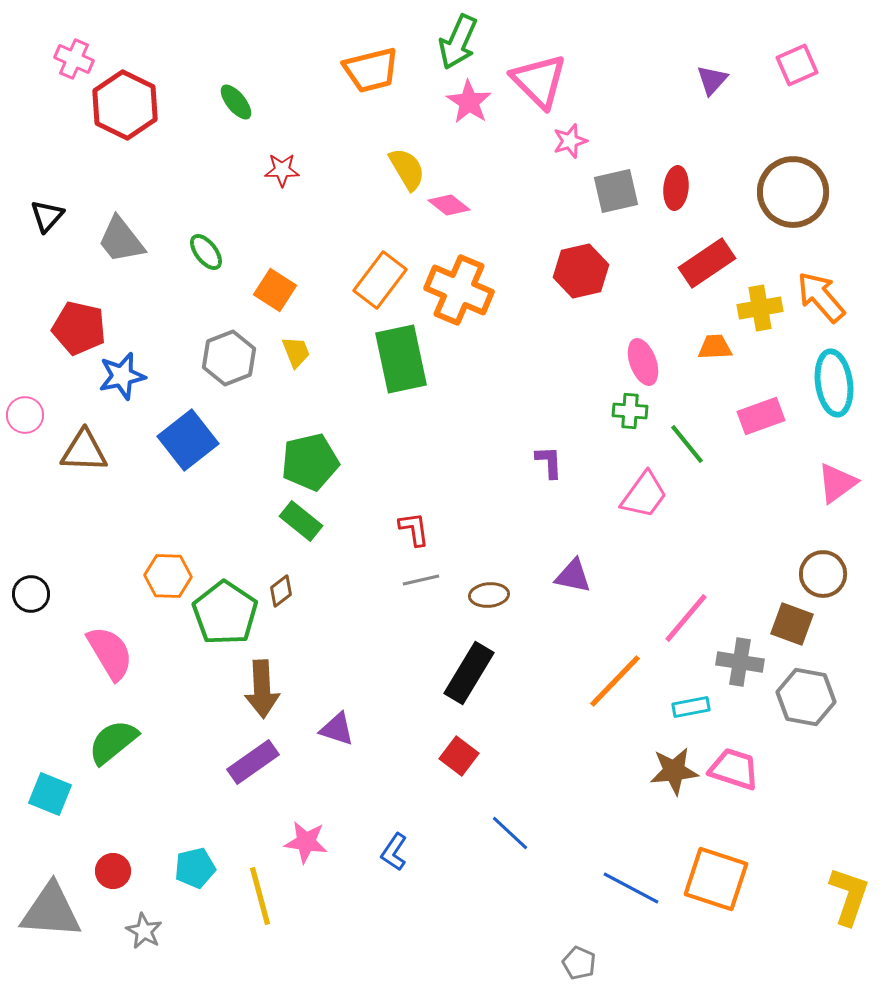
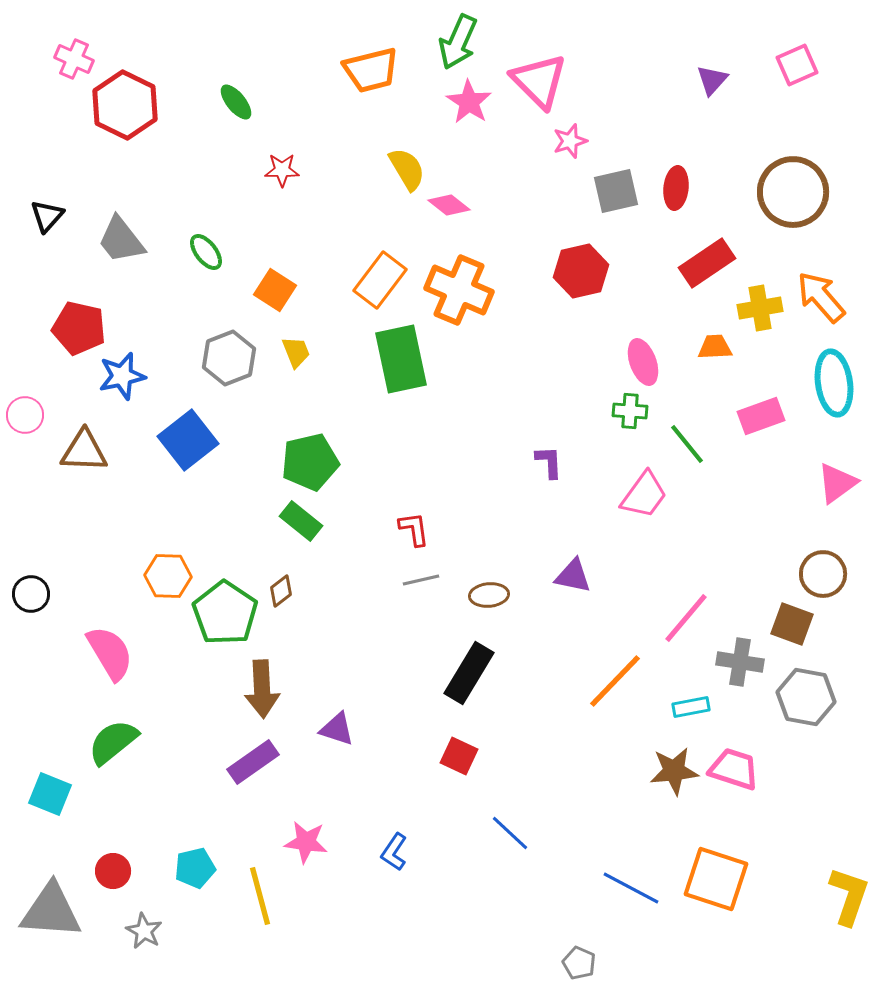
red square at (459, 756): rotated 12 degrees counterclockwise
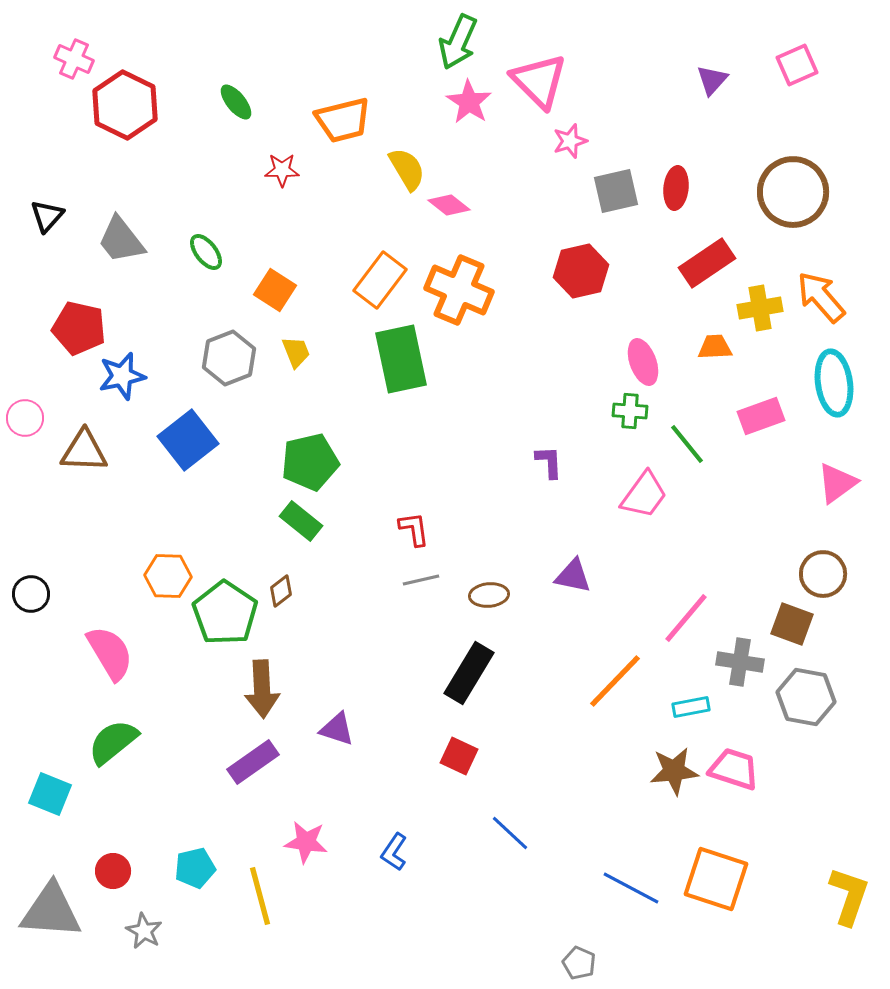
orange trapezoid at (371, 70): moved 28 px left, 50 px down
pink circle at (25, 415): moved 3 px down
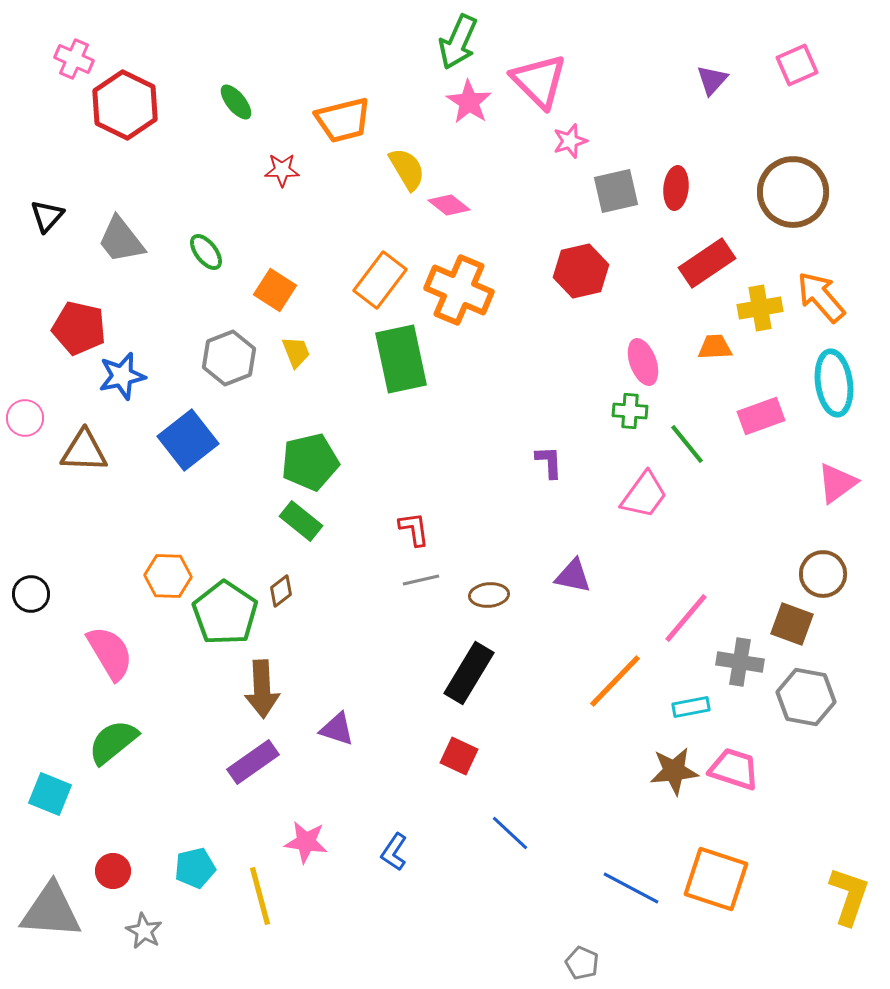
gray pentagon at (579, 963): moved 3 px right
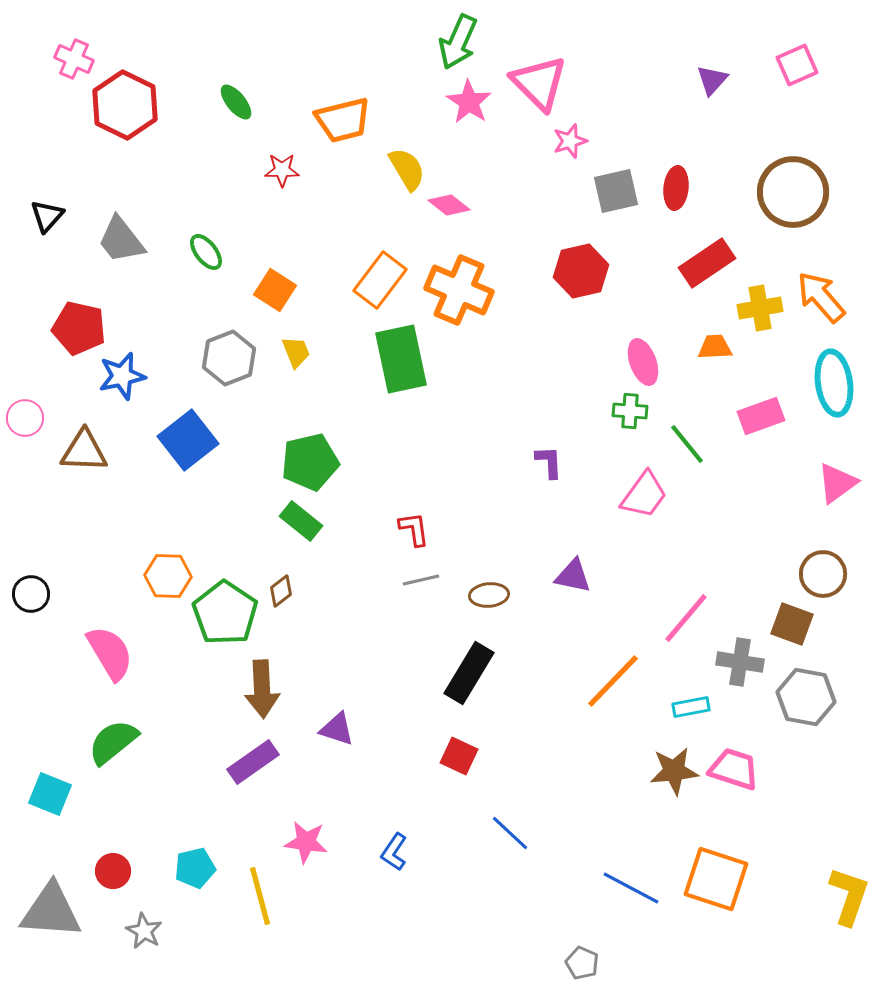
pink triangle at (539, 81): moved 2 px down
orange line at (615, 681): moved 2 px left
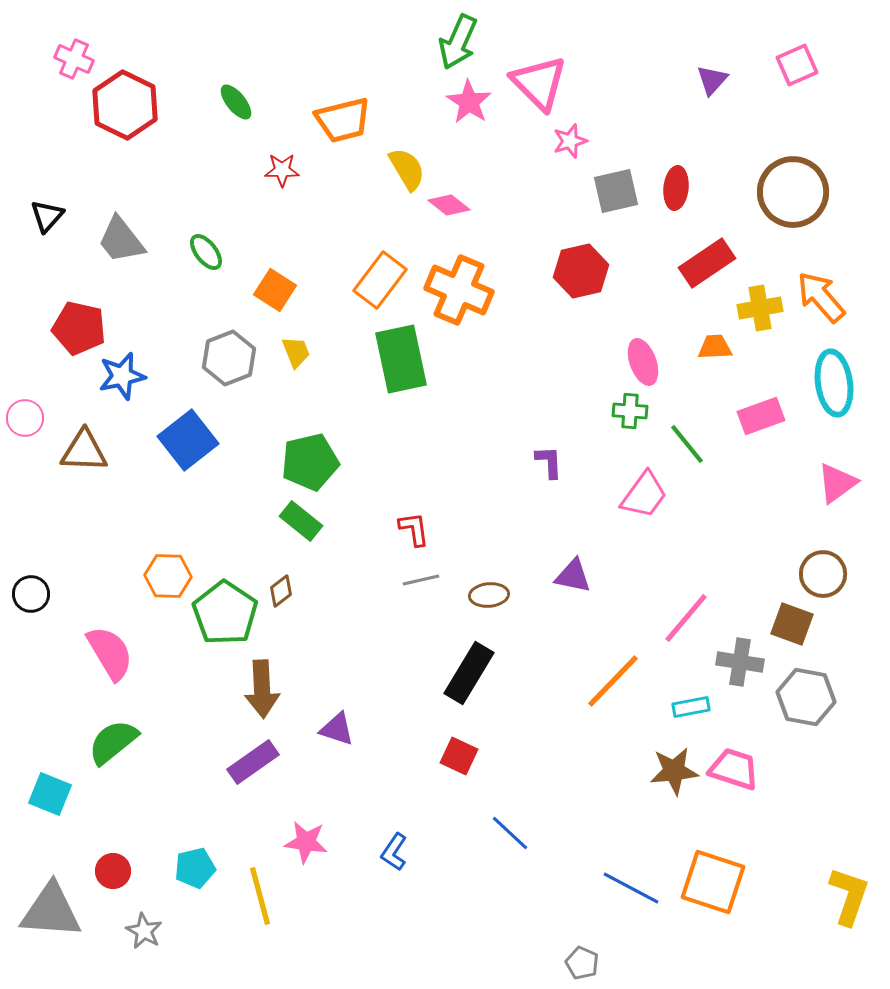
orange square at (716, 879): moved 3 px left, 3 px down
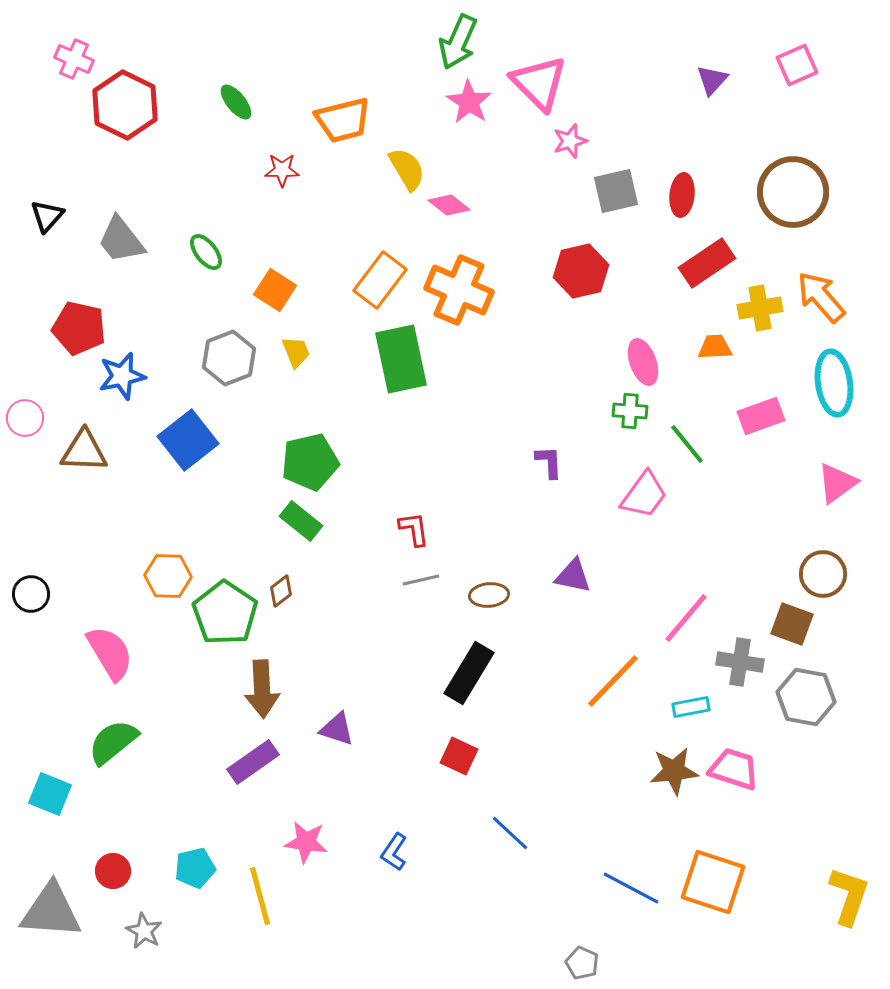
red ellipse at (676, 188): moved 6 px right, 7 px down
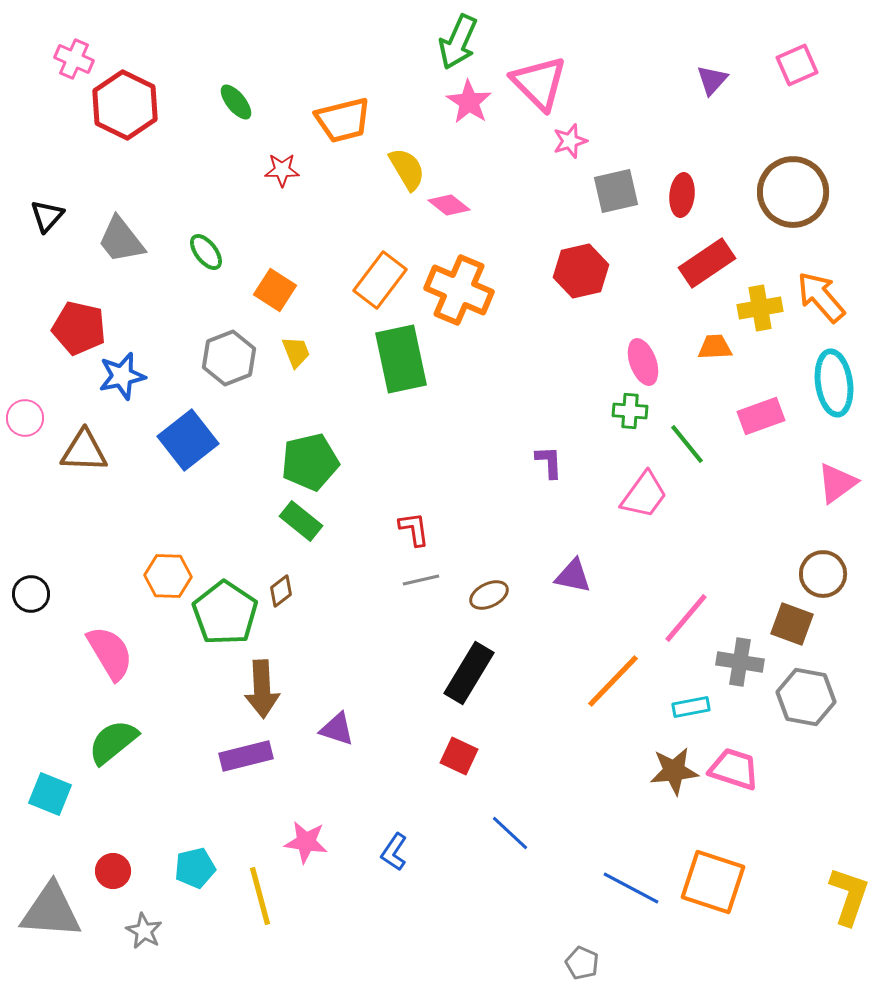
brown ellipse at (489, 595): rotated 21 degrees counterclockwise
purple rectangle at (253, 762): moved 7 px left, 6 px up; rotated 21 degrees clockwise
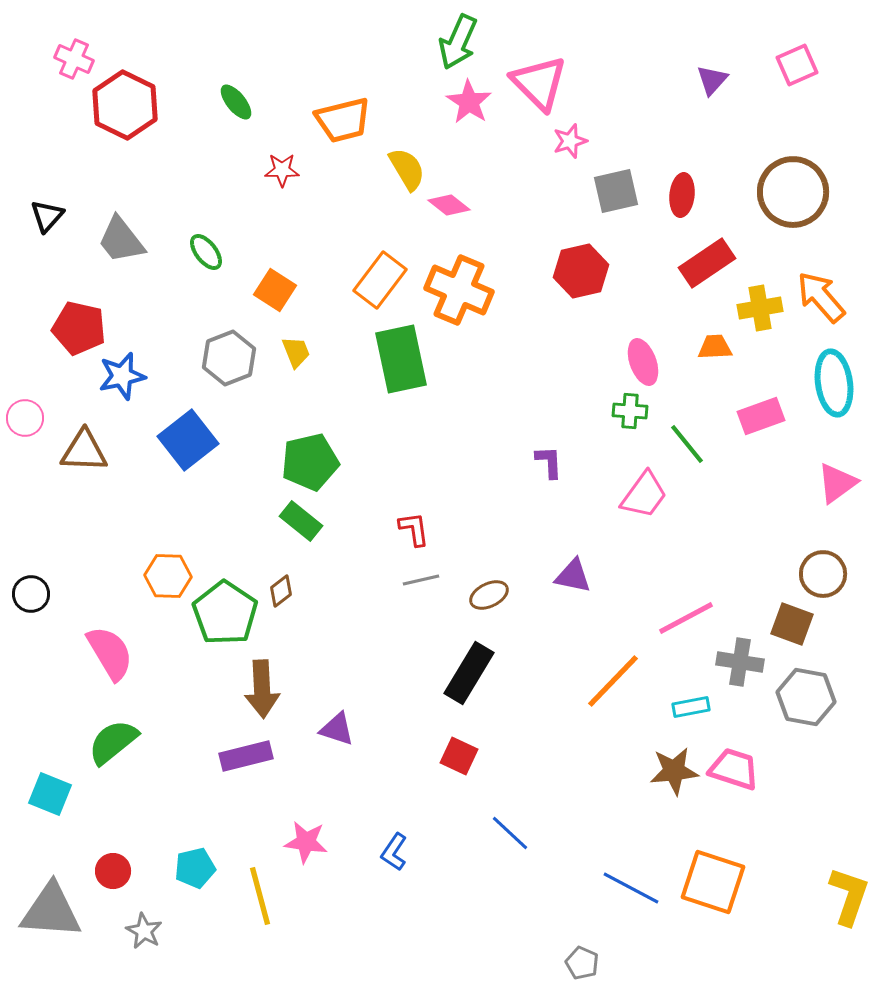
pink line at (686, 618): rotated 22 degrees clockwise
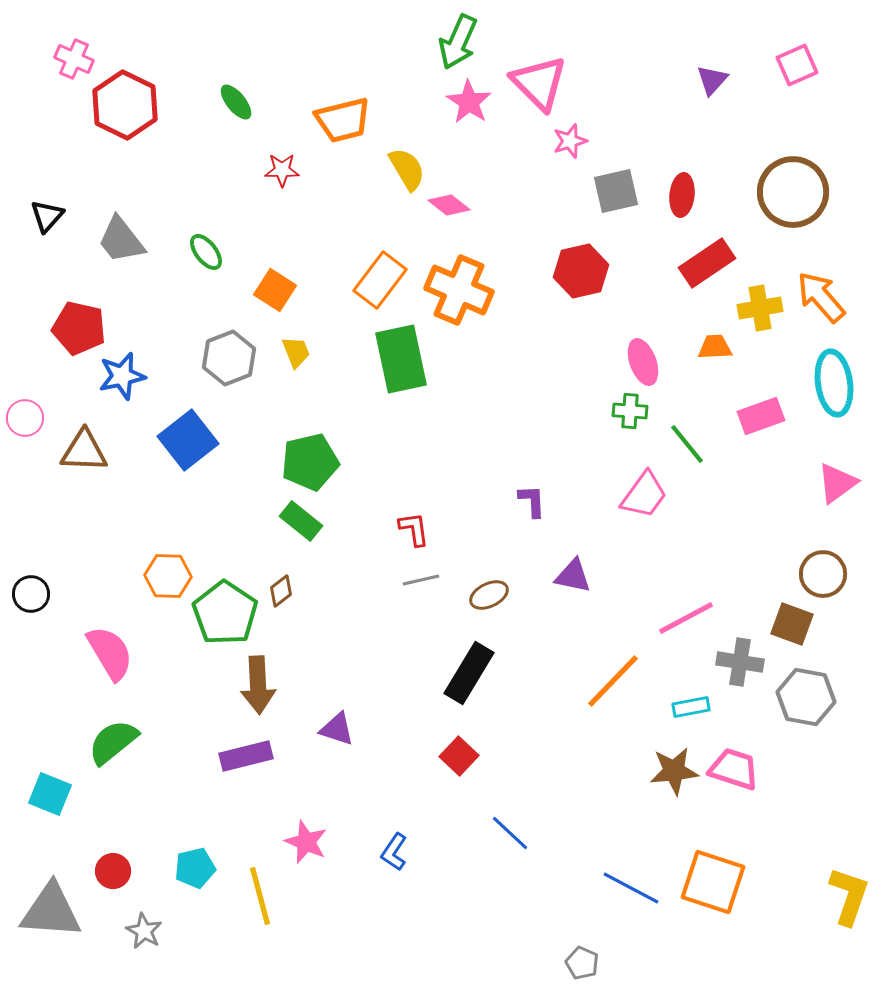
purple L-shape at (549, 462): moved 17 px left, 39 px down
brown arrow at (262, 689): moved 4 px left, 4 px up
red square at (459, 756): rotated 18 degrees clockwise
pink star at (306, 842): rotated 15 degrees clockwise
